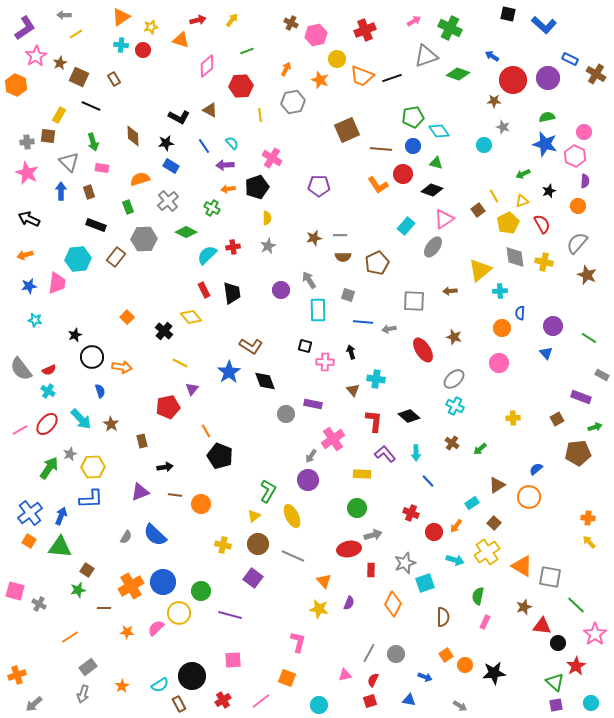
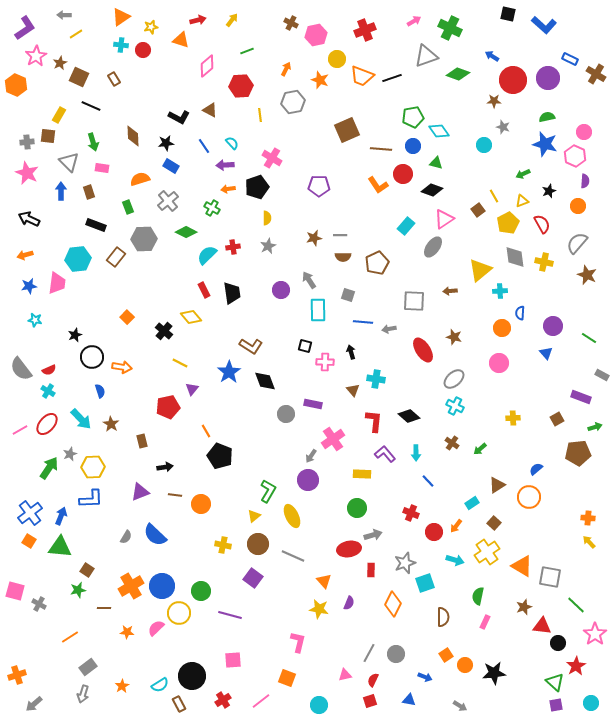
blue circle at (163, 582): moved 1 px left, 4 px down
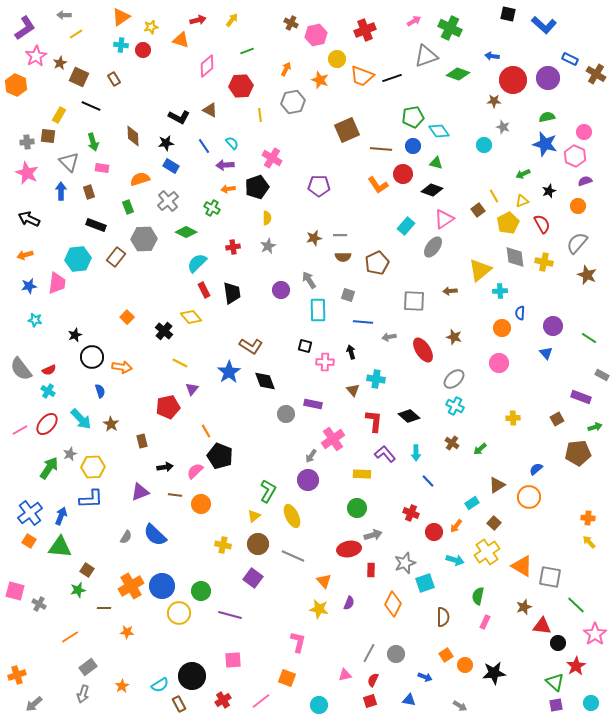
blue arrow at (492, 56): rotated 24 degrees counterclockwise
purple semicircle at (585, 181): rotated 112 degrees counterclockwise
cyan semicircle at (207, 255): moved 10 px left, 8 px down
gray arrow at (389, 329): moved 8 px down
pink semicircle at (156, 628): moved 39 px right, 157 px up
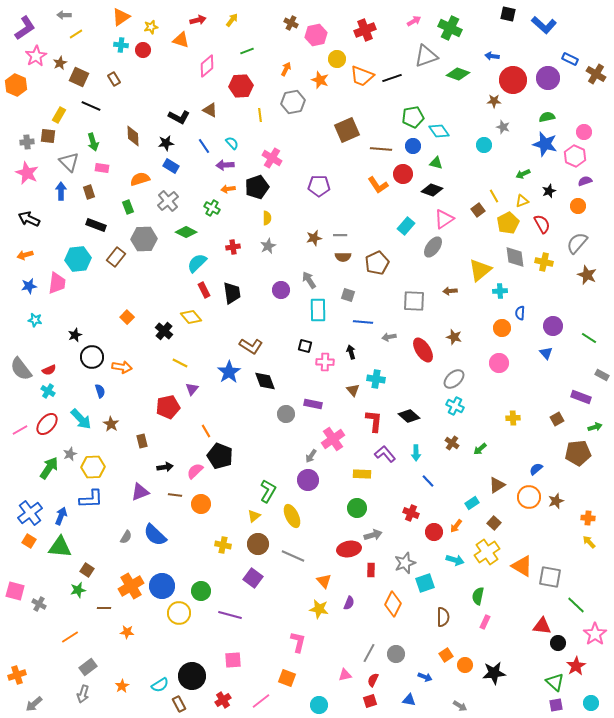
brown star at (524, 607): moved 32 px right, 106 px up
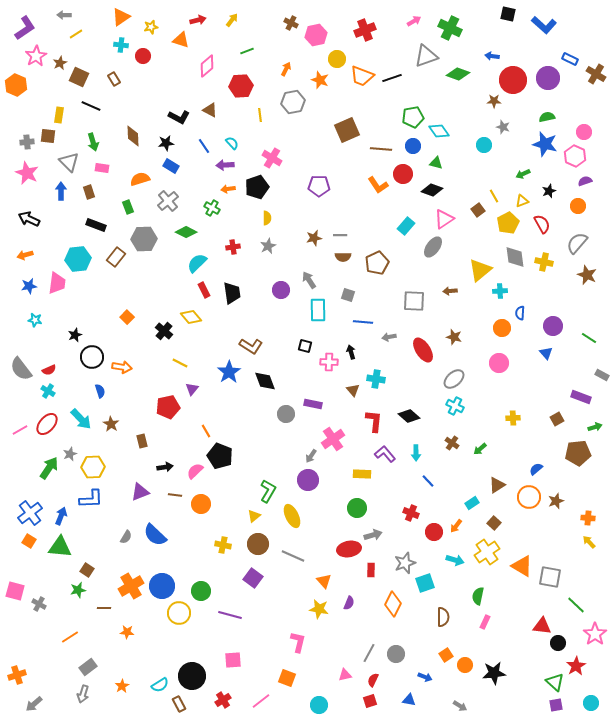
red circle at (143, 50): moved 6 px down
yellow rectangle at (59, 115): rotated 21 degrees counterclockwise
pink cross at (325, 362): moved 4 px right
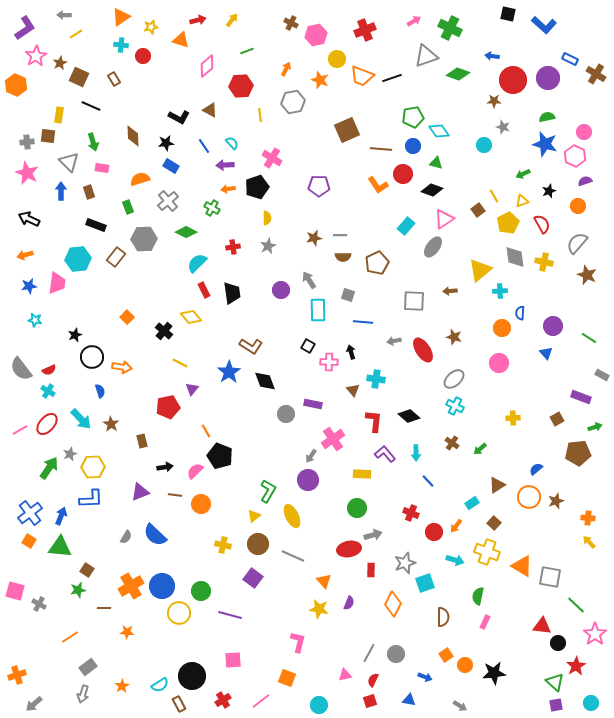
gray arrow at (389, 337): moved 5 px right, 4 px down
black square at (305, 346): moved 3 px right; rotated 16 degrees clockwise
yellow cross at (487, 552): rotated 35 degrees counterclockwise
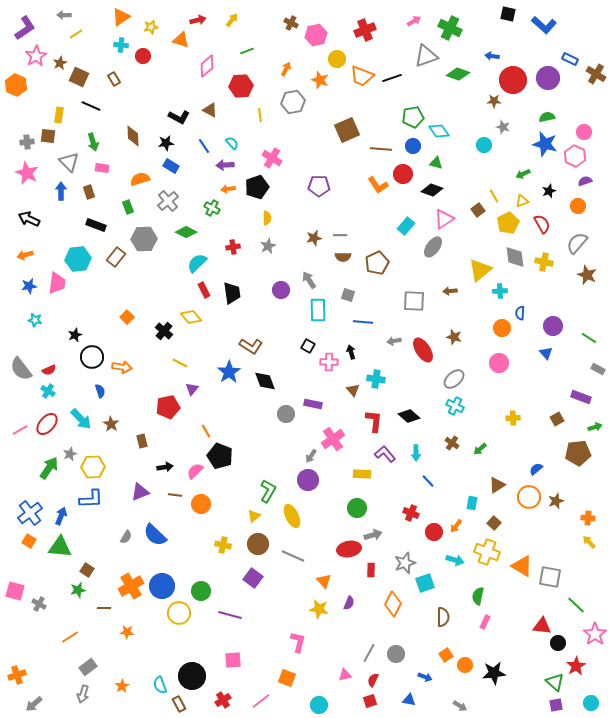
gray rectangle at (602, 375): moved 4 px left, 6 px up
cyan rectangle at (472, 503): rotated 48 degrees counterclockwise
cyan semicircle at (160, 685): rotated 102 degrees clockwise
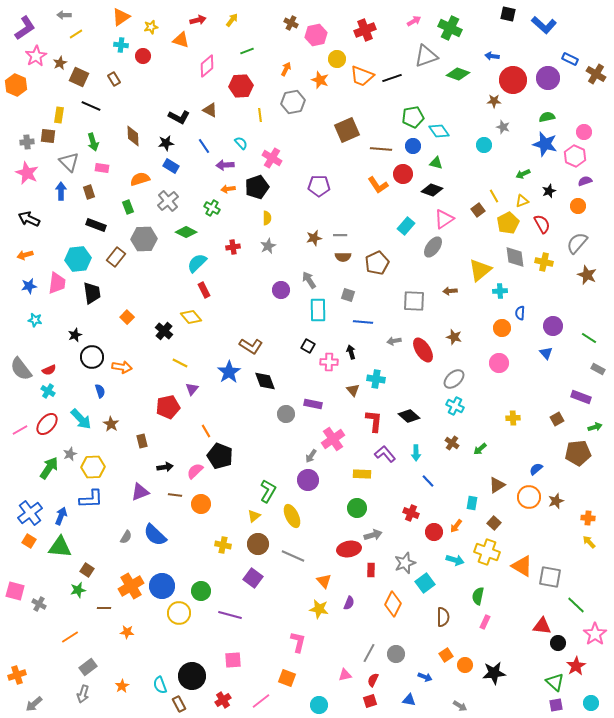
cyan semicircle at (232, 143): moved 9 px right
black trapezoid at (232, 293): moved 140 px left
cyan square at (425, 583): rotated 18 degrees counterclockwise
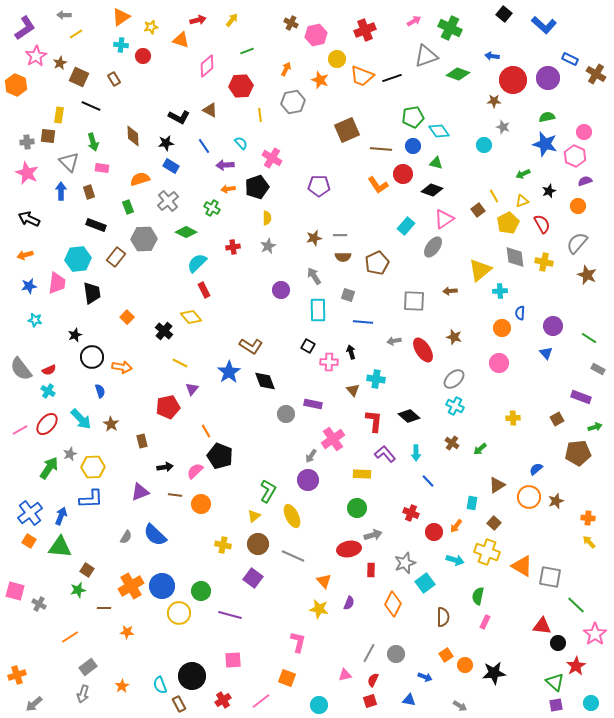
black square at (508, 14): moved 4 px left; rotated 28 degrees clockwise
gray arrow at (309, 280): moved 5 px right, 4 px up
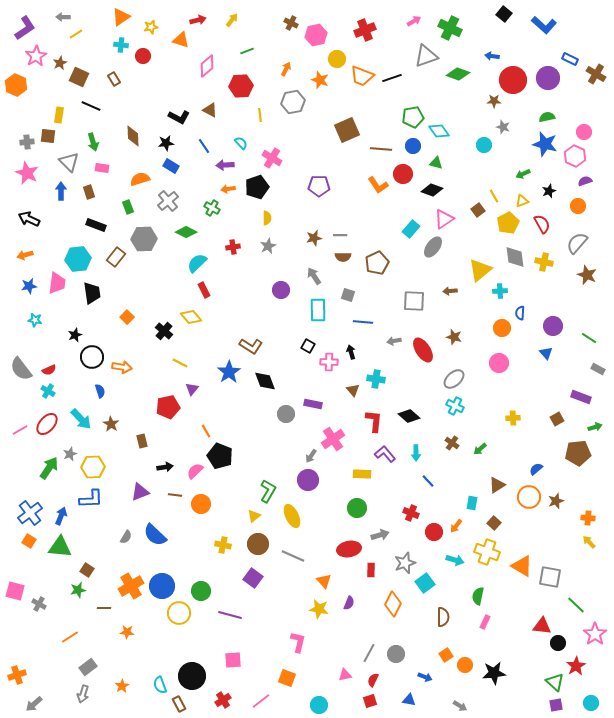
gray arrow at (64, 15): moved 1 px left, 2 px down
cyan rectangle at (406, 226): moved 5 px right, 3 px down
gray arrow at (373, 535): moved 7 px right
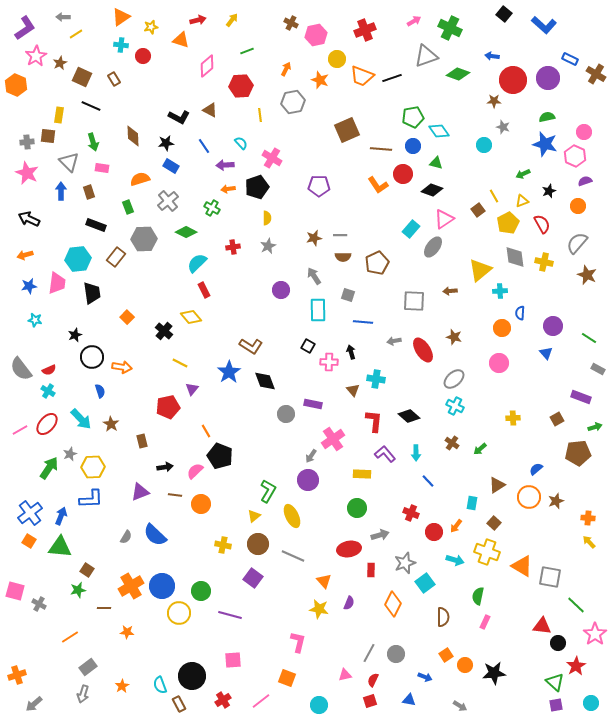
brown square at (79, 77): moved 3 px right
